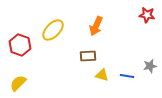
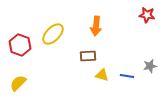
orange arrow: rotated 18 degrees counterclockwise
yellow ellipse: moved 4 px down
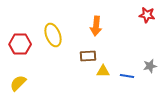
yellow ellipse: moved 1 px down; rotated 65 degrees counterclockwise
red hexagon: moved 1 px up; rotated 20 degrees counterclockwise
yellow triangle: moved 1 px right, 4 px up; rotated 16 degrees counterclockwise
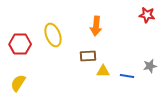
yellow semicircle: rotated 12 degrees counterclockwise
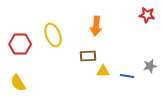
yellow semicircle: rotated 66 degrees counterclockwise
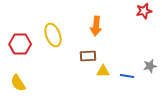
red star: moved 3 px left, 4 px up; rotated 21 degrees counterclockwise
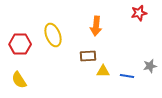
red star: moved 5 px left, 2 px down
yellow semicircle: moved 1 px right, 3 px up
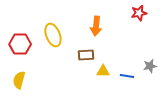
brown rectangle: moved 2 px left, 1 px up
yellow semicircle: rotated 48 degrees clockwise
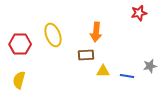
orange arrow: moved 6 px down
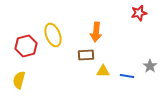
red hexagon: moved 6 px right, 2 px down; rotated 15 degrees counterclockwise
gray star: rotated 24 degrees counterclockwise
